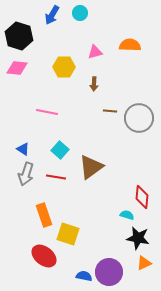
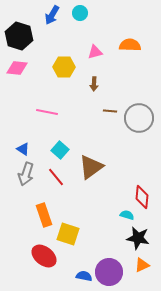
red line: rotated 42 degrees clockwise
orange triangle: moved 2 px left, 2 px down
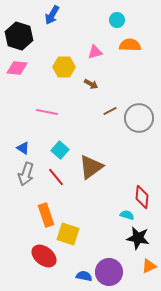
cyan circle: moved 37 px right, 7 px down
brown arrow: moved 3 px left; rotated 64 degrees counterclockwise
brown line: rotated 32 degrees counterclockwise
blue triangle: moved 1 px up
orange rectangle: moved 2 px right
orange triangle: moved 7 px right, 1 px down
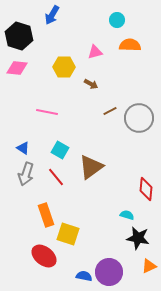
cyan square: rotated 12 degrees counterclockwise
red diamond: moved 4 px right, 8 px up
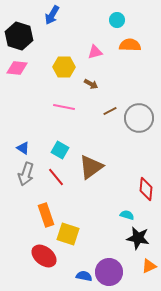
pink line: moved 17 px right, 5 px up
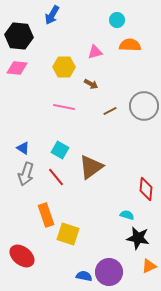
black hexagon: rotated 12 degrees counterclockwise
gray circle: moved 5 px right, 12 px up
red ellipse: moved 22 px left
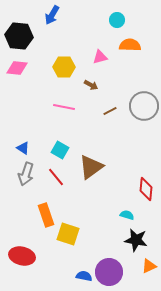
pink triangle: moved 5 px right, 5 px down
brown arrow: moved 1 px down
black star: moved 2 px left, 2 px down
red ellipse: rotated 25 degrees counterclockwise
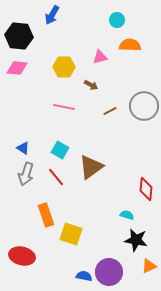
yellow square: moved 3 px right
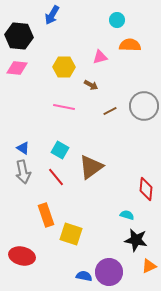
gray arrow: moved 3 px left, 2 px up; rotated 30 degrees counterclockwise
